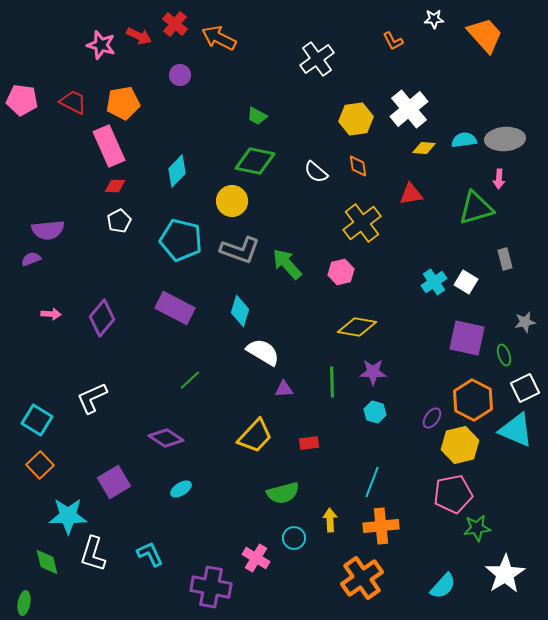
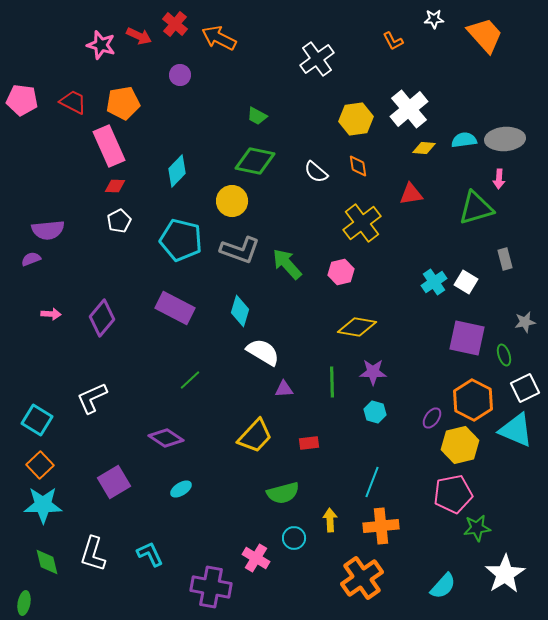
cyan star at (68, 516): moved 25 px left, 11 px up
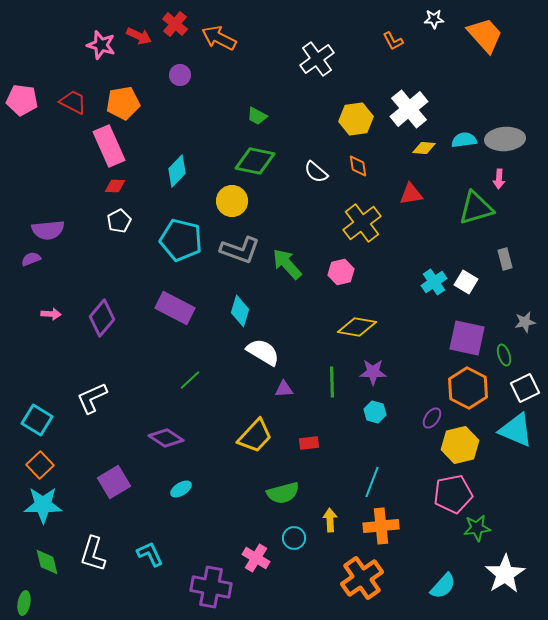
orange hexagon at (473, 400): moved 5 px left, 12 px up
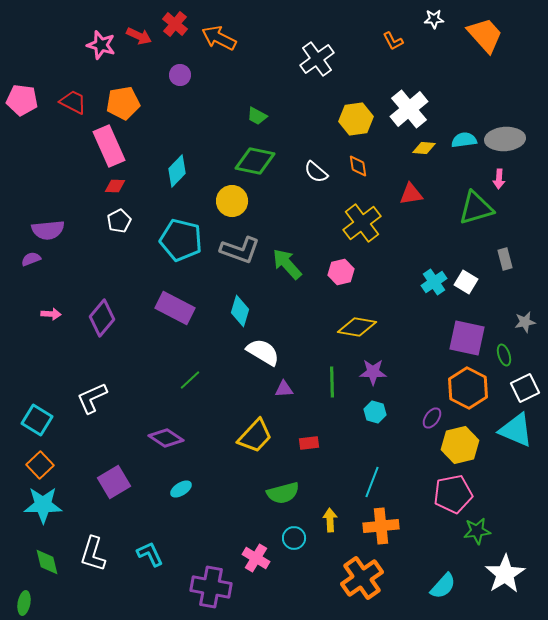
green star at (477, 528): moved 3 px down
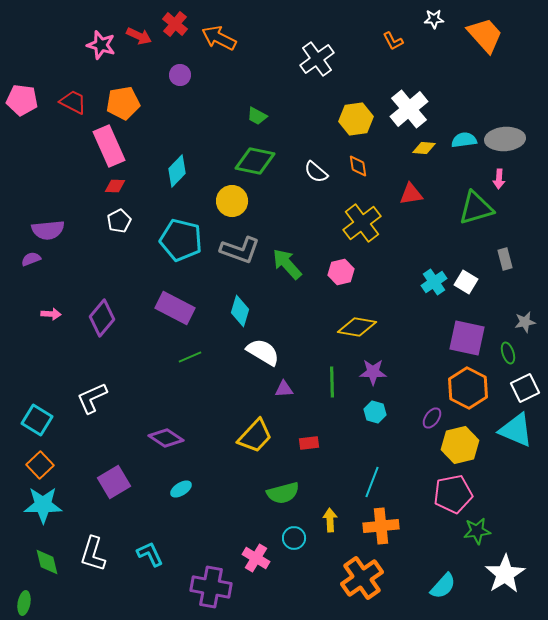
green ellipse at (504, 355): moved 4 px right, 2 px up
green line at (190, 380): moved 23 px up; rotated 20 degrees clockwise
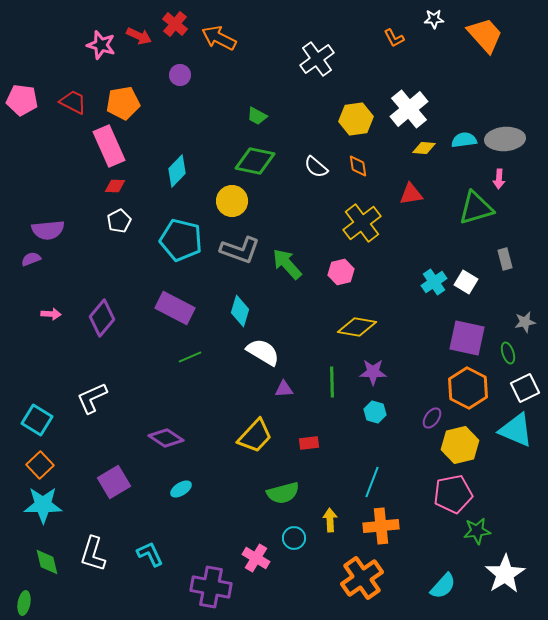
orange L-shape at (393, 41): moved 1 px right, 3 px up
white semicircle at (316, 172): moved 5 px up
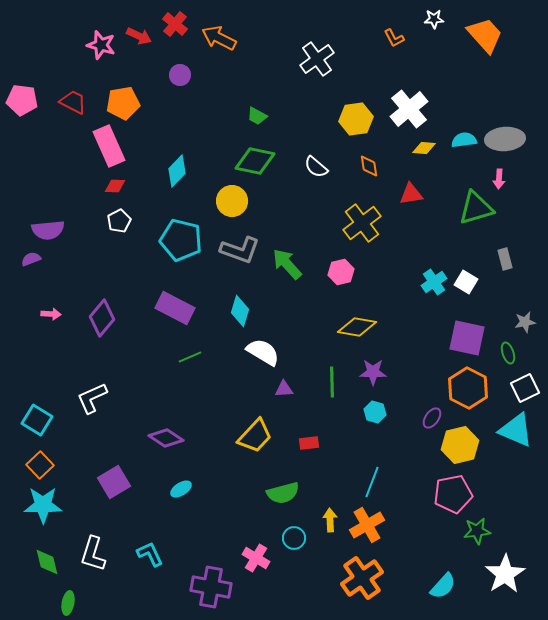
orange diamond at (358, 166): moved 11 px right
orange cross at (381, 526): moved 14 px left, 1 px up; rotated 24 degrees counterclockwise
green ellipse at (24, 603): moved 44 px right
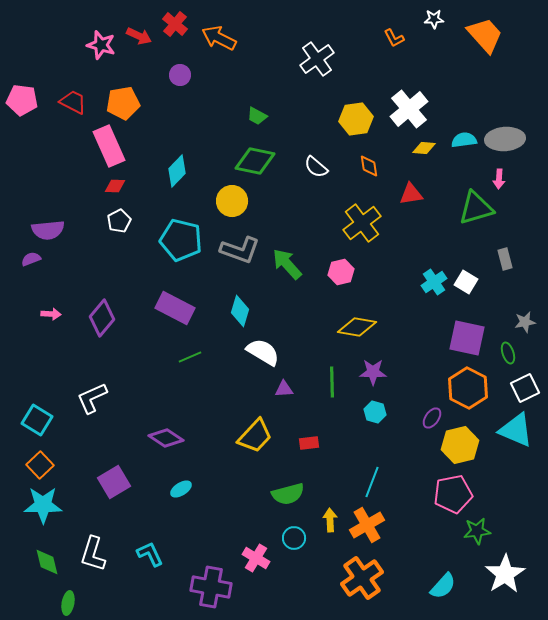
green semicircle at (283, 493): moved 5 px right, 1 px down
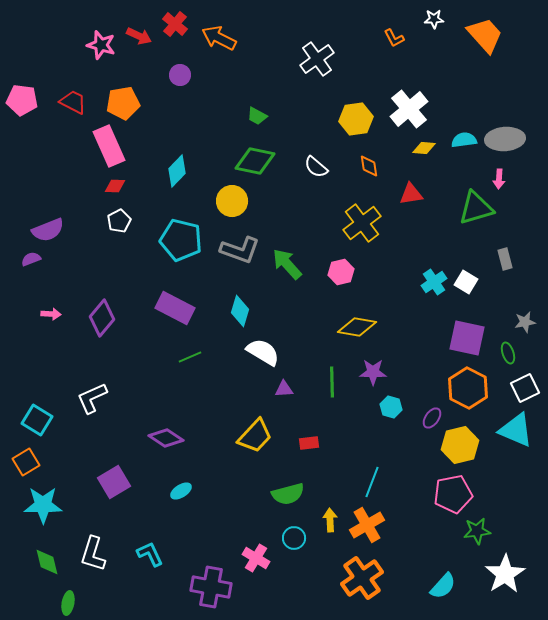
purple semicircle at (48, 230): rotated 16 degrees counterclockwise
cyan hexagon at (375, 412): moved 16 px right, 5 px up
orange square at (40, 465): moved 14 px left, 3 px up; rotated 12 degrees clockwise
cyan ellipse at (181, 489): moved 2 px down
